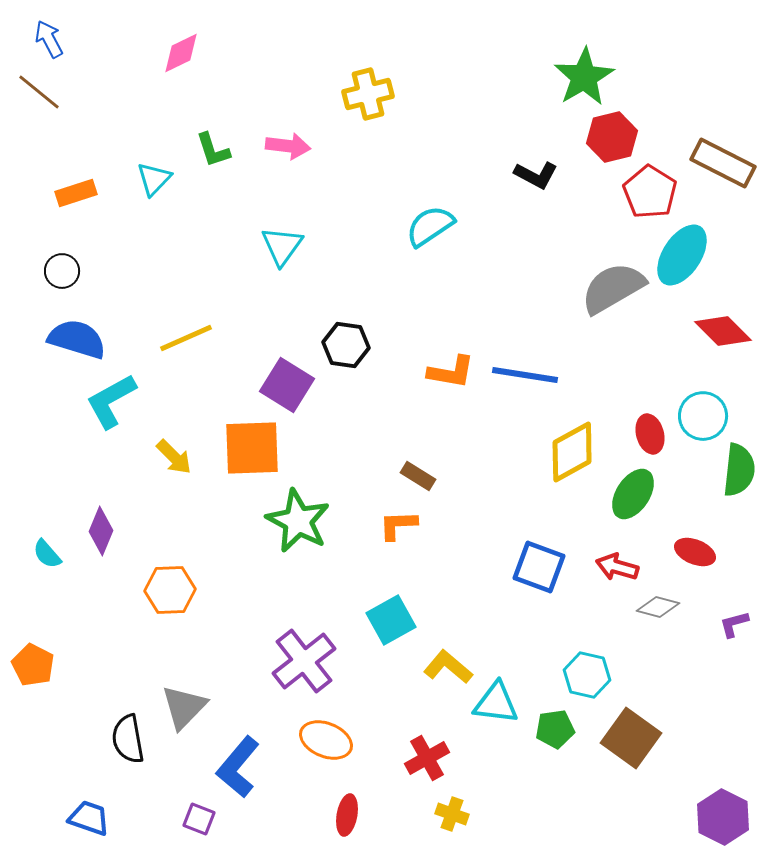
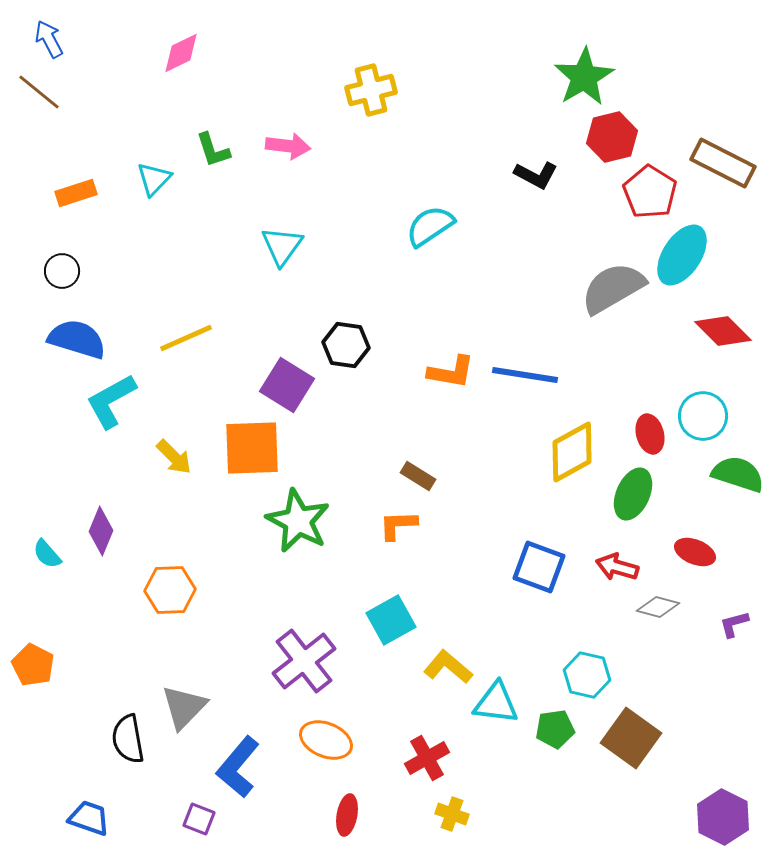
yellow cross at (368, 94): moved 3 px right, 4 px up
green semicircle at (739, 470): moved 1 px left, 4 px down; rotated 78 degrees counterclockwise
green ellipse at (633, 494): rotated 9 degrees counterclockwise
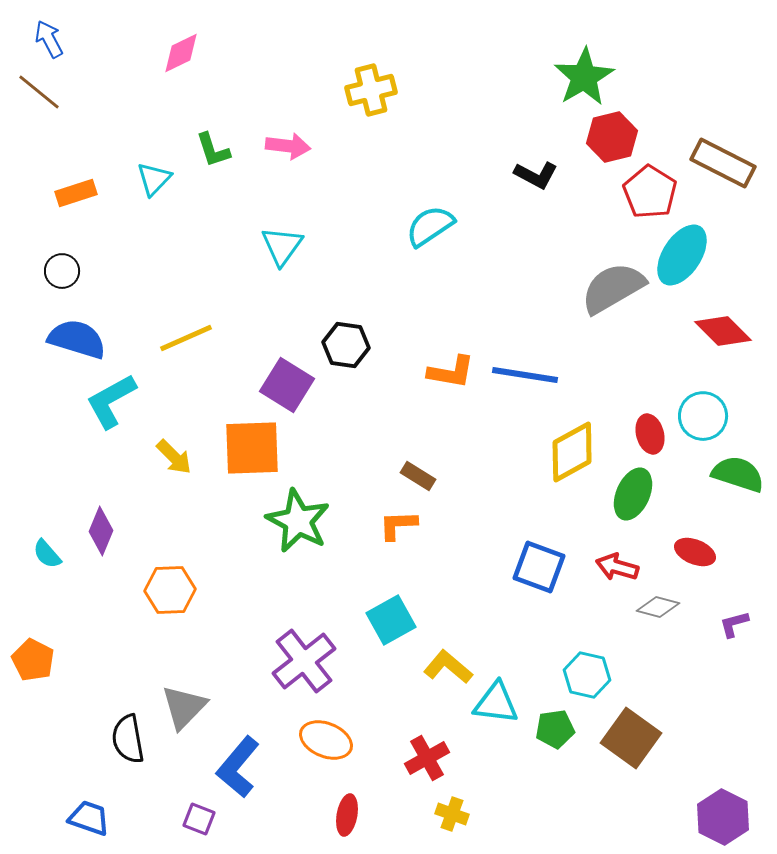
orange pentagon at (33, 665): moved 5 px up
